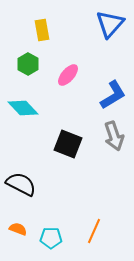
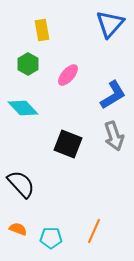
black semicircle: rotated 20 degrees clockwise
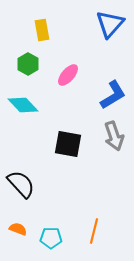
cyan diamond: moved 3 px up
black square: rotated 12 degrees counterclockwise
orange line: rotated 10 degrees counterclockwise
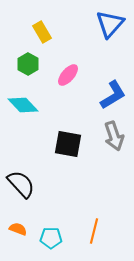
yellow rectangle: moved 2 px down; rotated 20 degrees counterclockwise
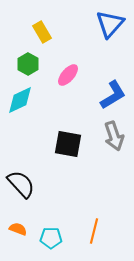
cyan diamond: moved 3 px left, 5 px up; rotated 72 degrees counterclockwise
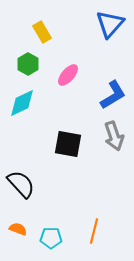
cyan diamond: moved 2 px right, 3 px down
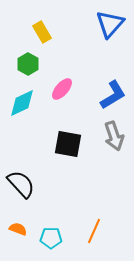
pink ellipse: moved 6 px left, 14 px down
orange line: rotated 10 degrees clockwise
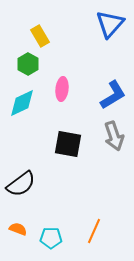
yellow rectangle: moved 2 px left, 4 px down
pink ellipse: rotated 35 degrees counterclockwise
black semicircle: rotated 96 degrees clockwise
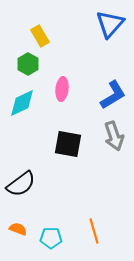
orange line: rotated 40 degrees counterclockwise
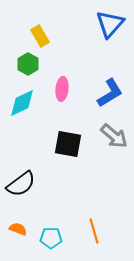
blue L-shape: moved 3 px left, 2 px up
gray arrow: rotated 32 degrees counterclockwise
